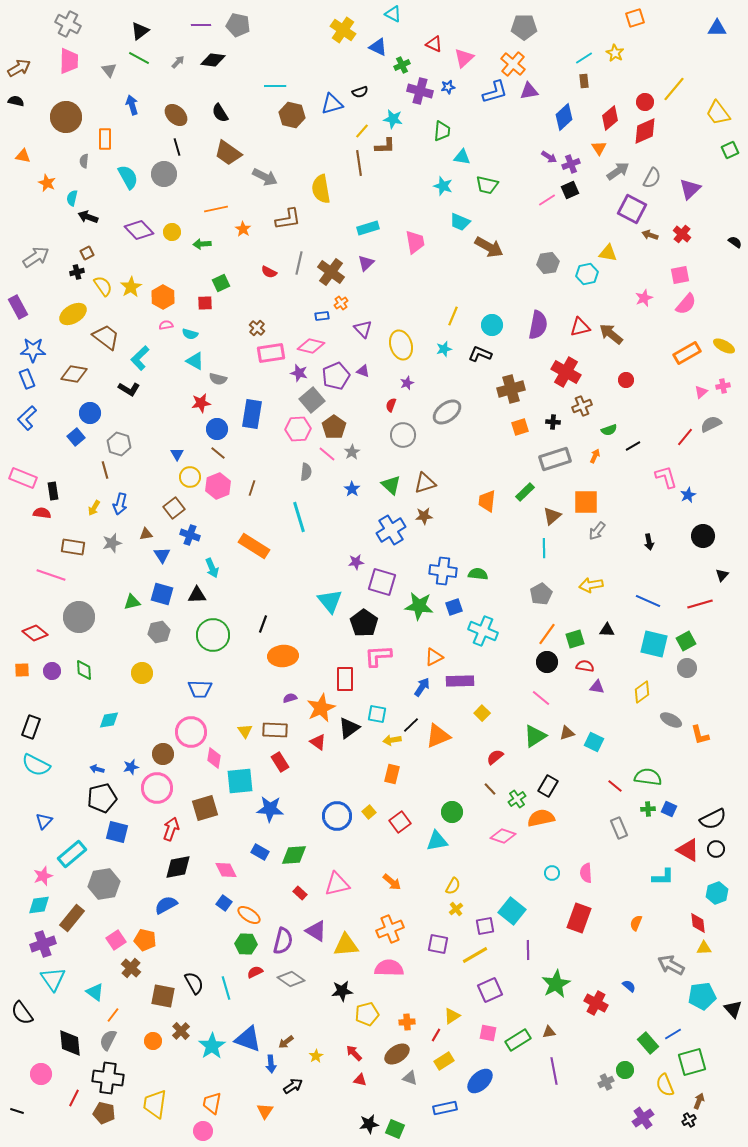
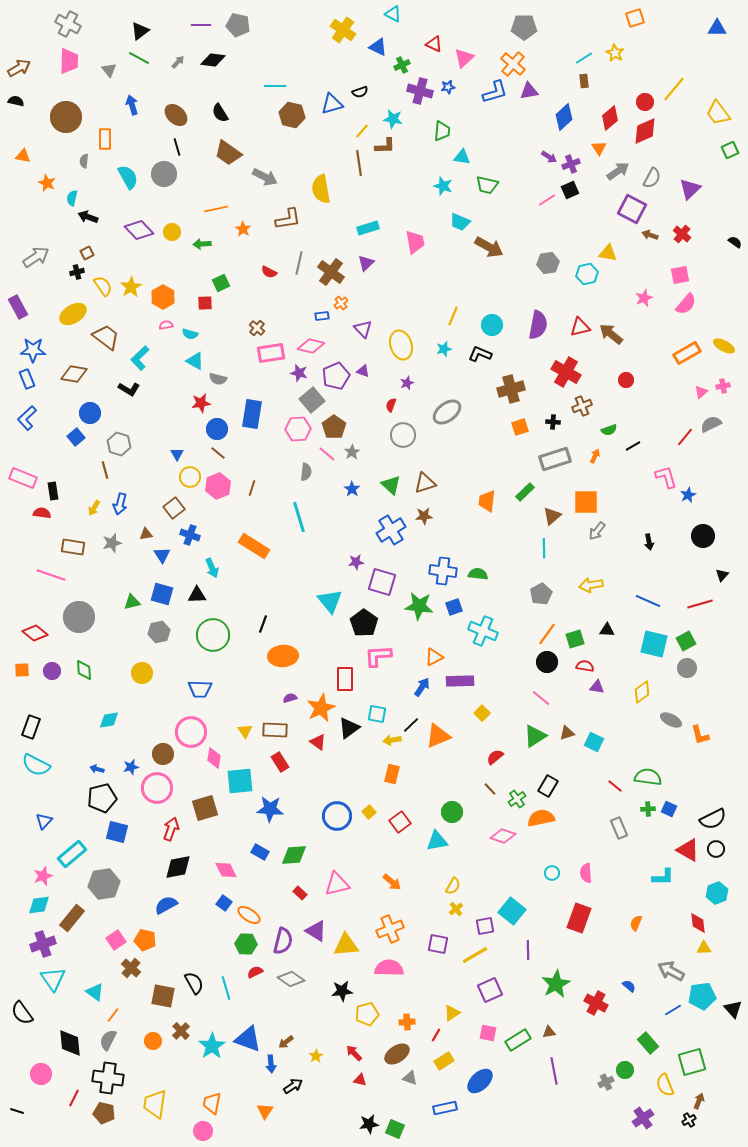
gray arrow at (671, 965): moved 6 px down
yellow triangle at (452, 1016): moved 3 px up
blue line at (673, 1034): moved 24 px up
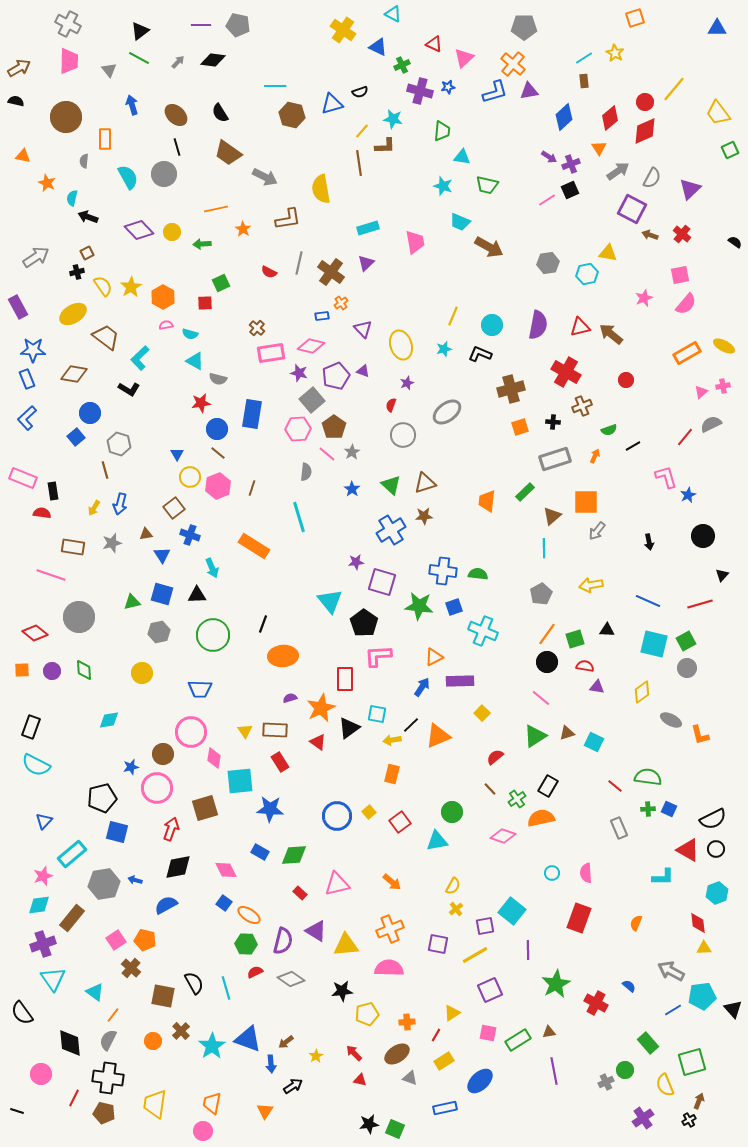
blue arrow at (97, 769): moved 38 px right, 111 px down
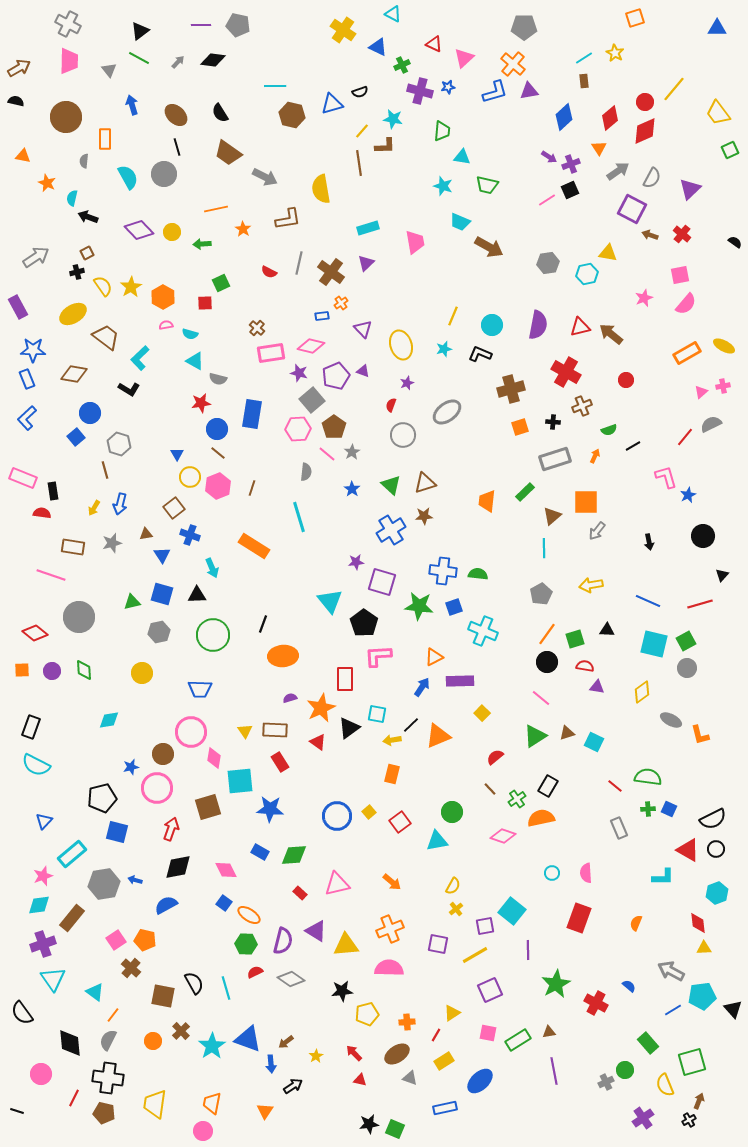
brown square at (205, 808): moved 3 px right, 1 px up
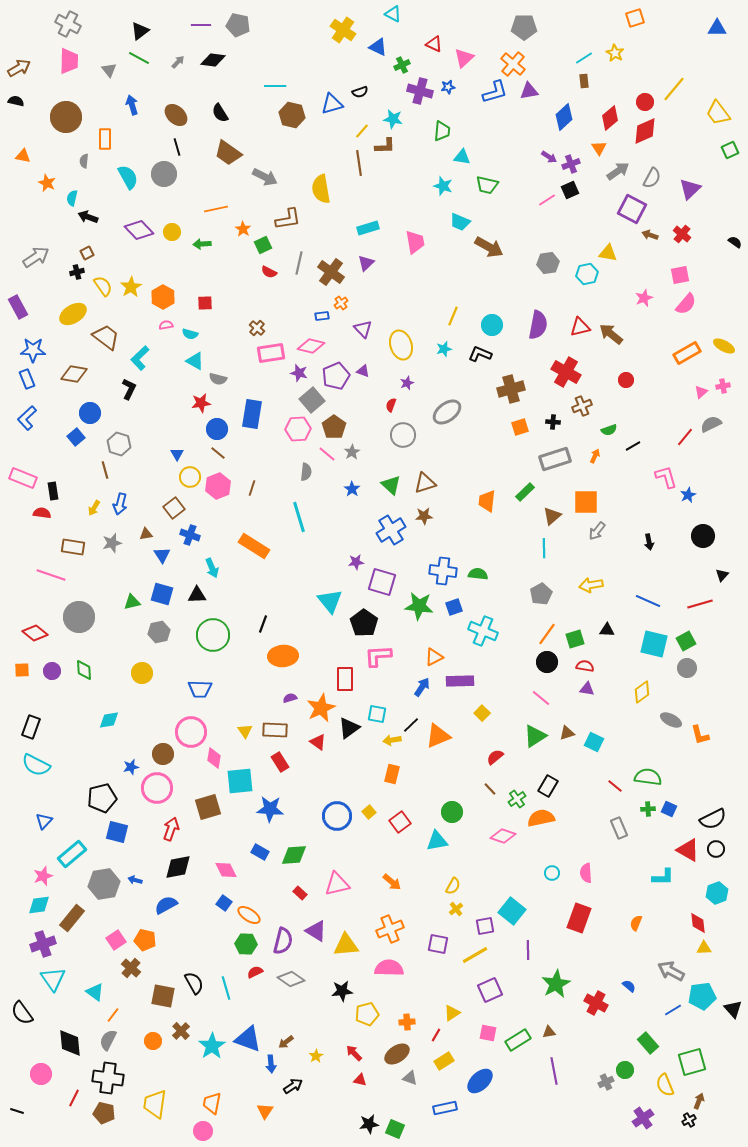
green square at (221, 283): moved 42 px right, 38 px up
black L-shape at (129, 389): rotated 95 degrees counterclockwise
purple triangle at (597, 687): moved 10 px left, 2 px down
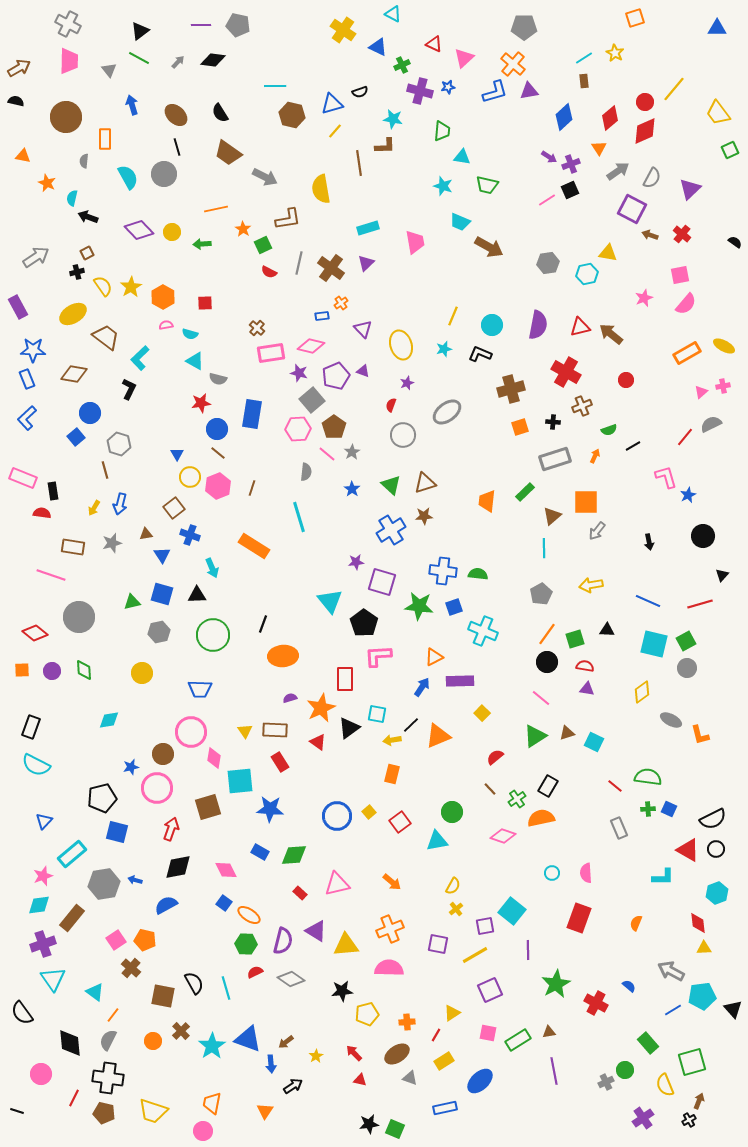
yellow line at (362, 131): moved 27 px left
brown cross at (331, 272): moved 4 px up
yellow trapezoid at (155, 1104): moved 2 px left, 7 px down; rotated 80 degrees counterclockwise
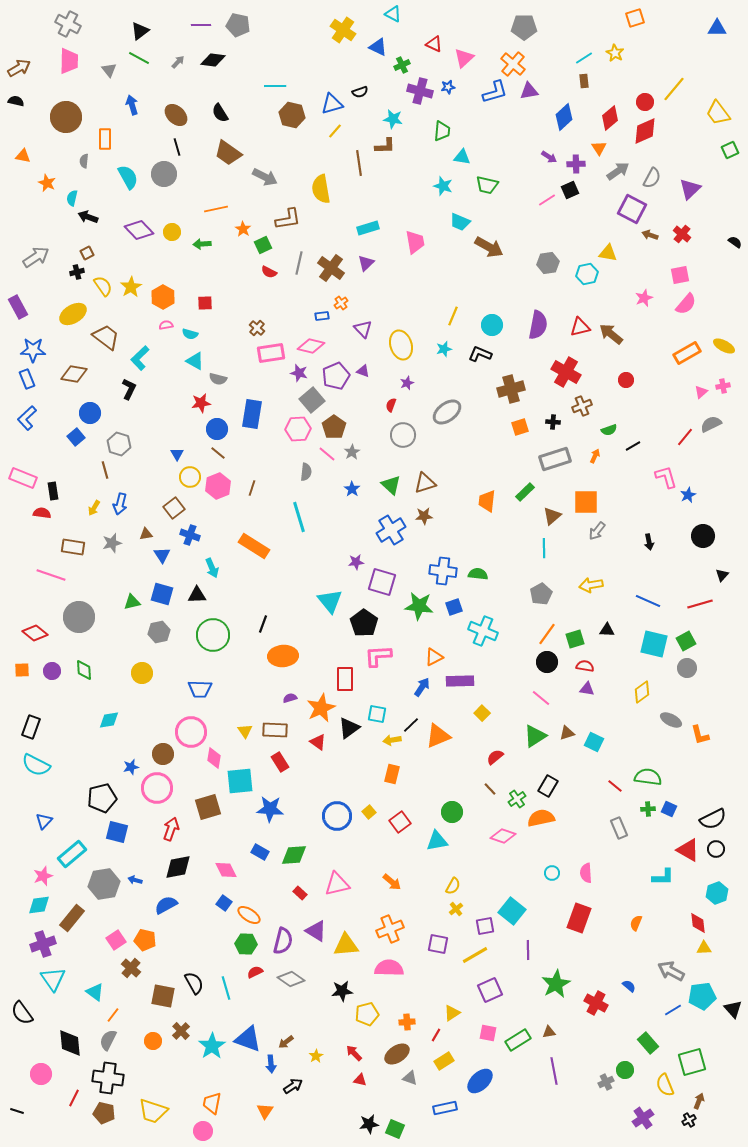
purple cross at (571, 164): moved 5 px right; rotated 18 degrees clockwise
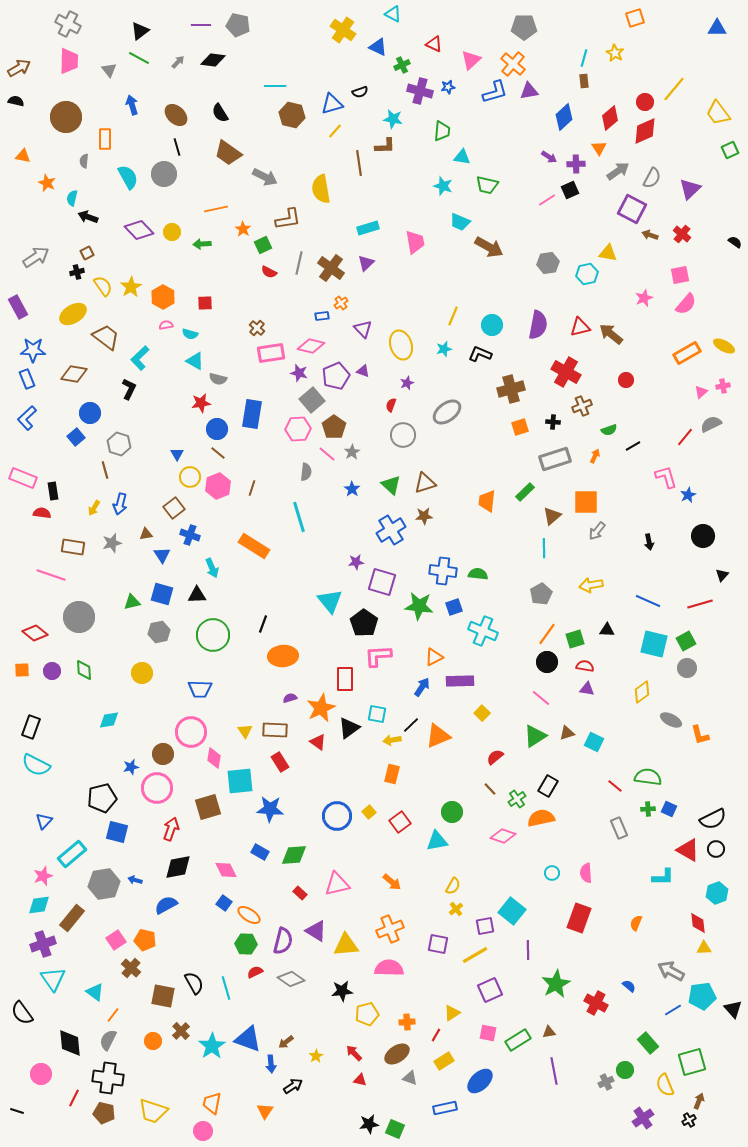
pink triangle at (464, 58): moved 7 px right, 2 px down
cyan line at (584, 58): rotated 42 degrees counterclockwise
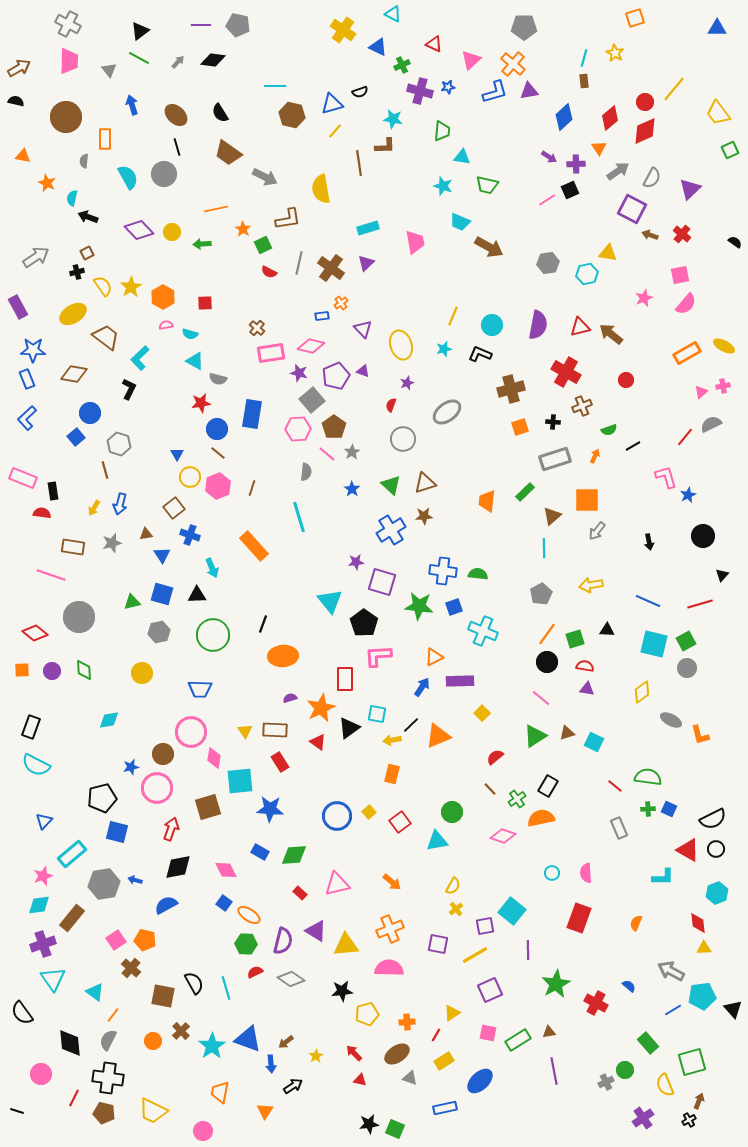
gray circle at (403, 435): moved 4 px down
orange square at (586, 502): moved 1 px right, 2 px up
orange rectangle at (254, 546): rotated 16 degrees clockwise
orange trapezoid at (212, 1103): moved 8 px right, 11 px up
yellow trapezoid at (153, 1111): rotated 8 degrees clockwise
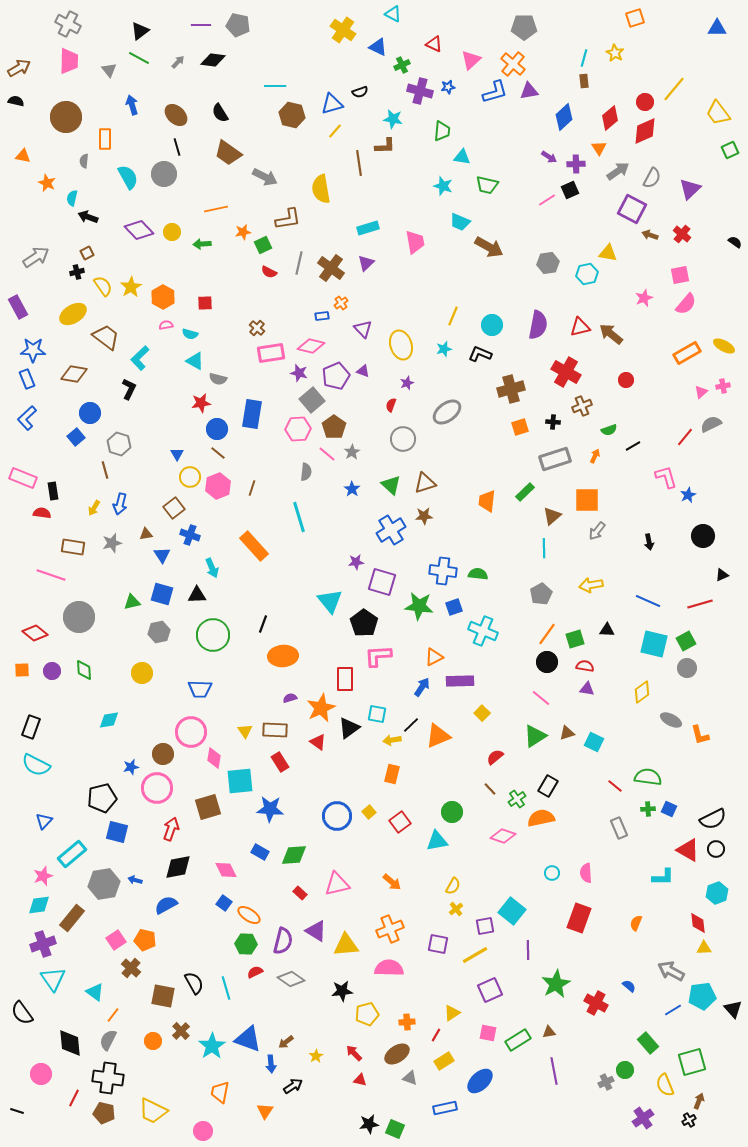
orange star at (243, 229): moved 3 px down; rotated 28 degrees clockwise
black triangle at (722, 575): rotated 24 degrees clockwise
